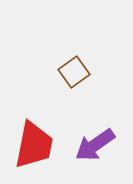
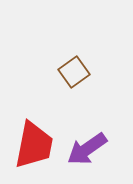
purple arrow: moved 8 px left, 4 px down
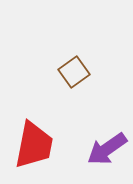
purple arrow: moved 20 px right
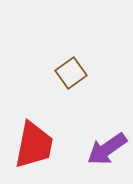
brown square: moved 3 px left, 1 px down
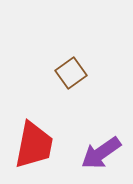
purple arrow: moved 6 px left, 4 px down
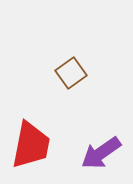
red trapezoid: moved 3 px left
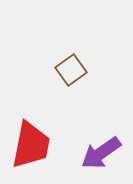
brown square: moved 3 px up
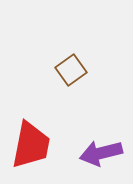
purple arrow: rotated 21 degrees clockwise
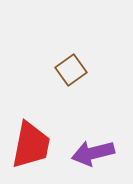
purple arrow: moved 8 px left
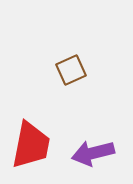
brown square: rotated 12 degrees clockwise
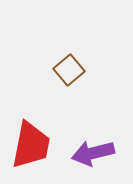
brown square: moved 2 px left; rotated 16 degrees counterclockwise
